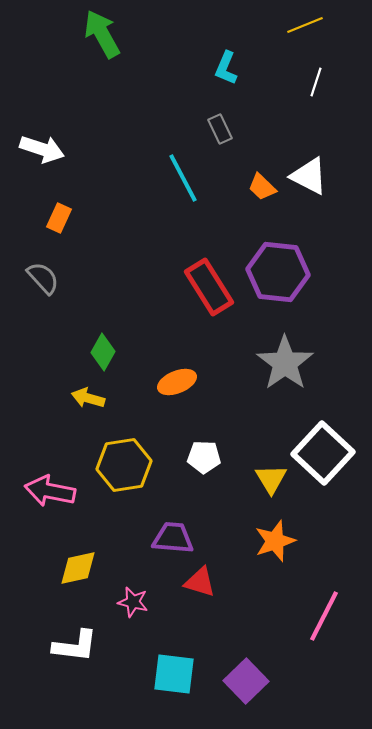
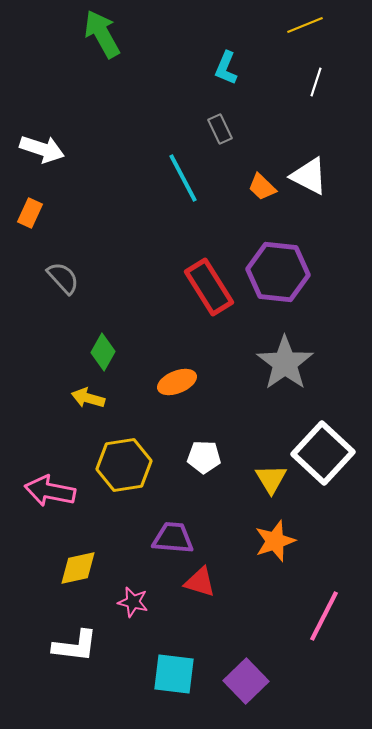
orange rectangle: moved 29 px left, 5 px up
gray semicircle: moved 20 px right
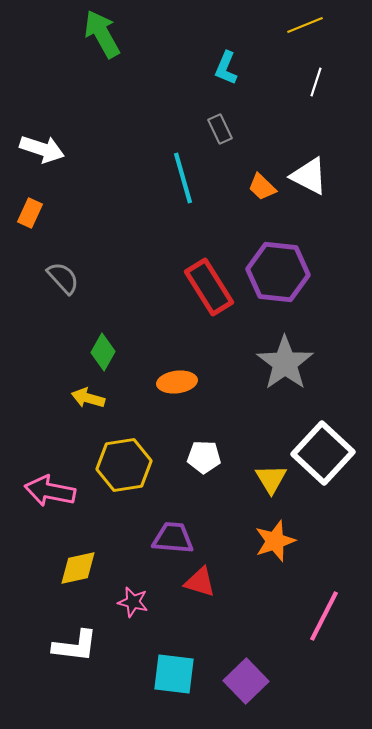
cyan line: rotated 12 degrees clockwise
orange ellipse: rotated 15 degrees clockwise
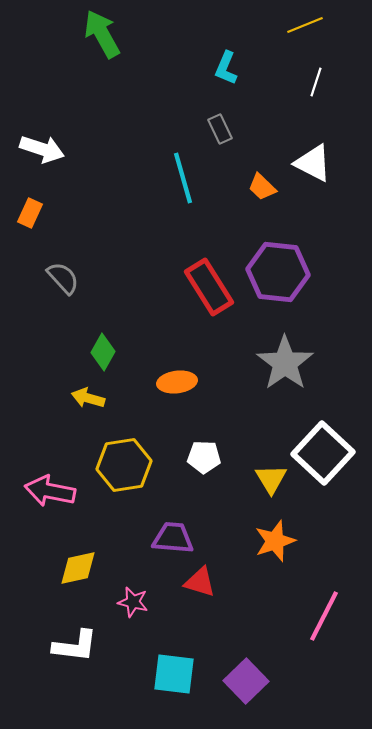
white triangle: moved 4 px right, 13 px up
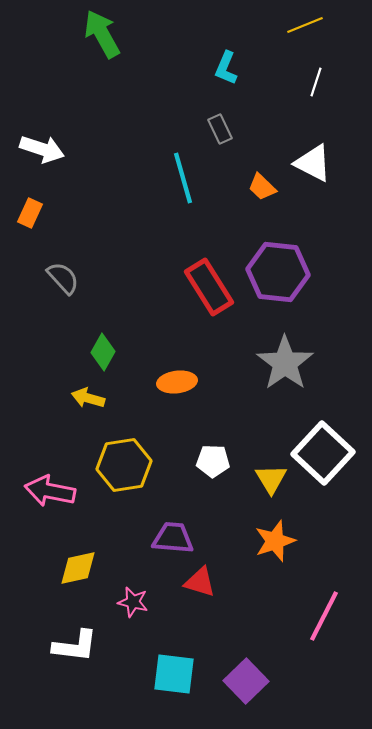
white pentagon: moved 9 px right, 4 px down
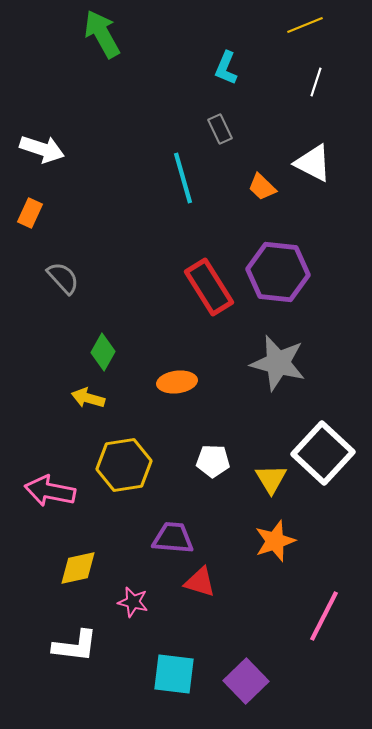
gray star: moved 7 px left; rotated 22 degrees counterclockwise
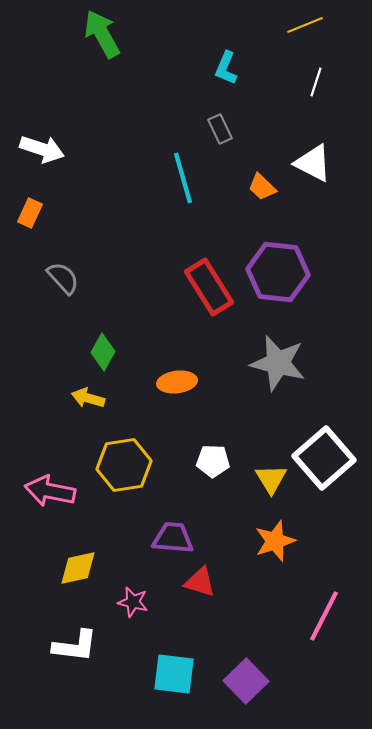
white square: moved 1 px right, 5 px down; rotated 6 degrees clockwise
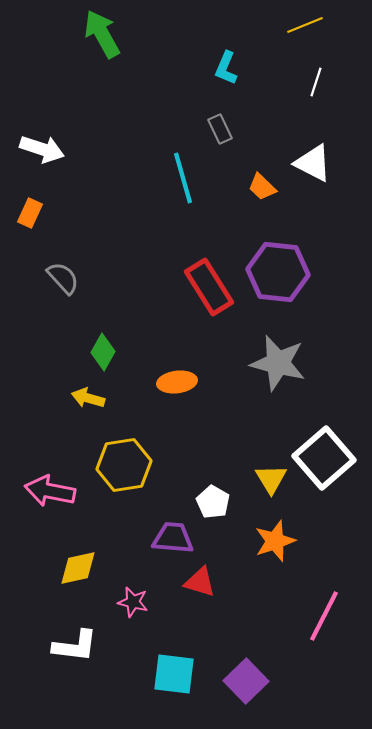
white pentagon: moved 41 px down; rotated 28 degrees clockwise
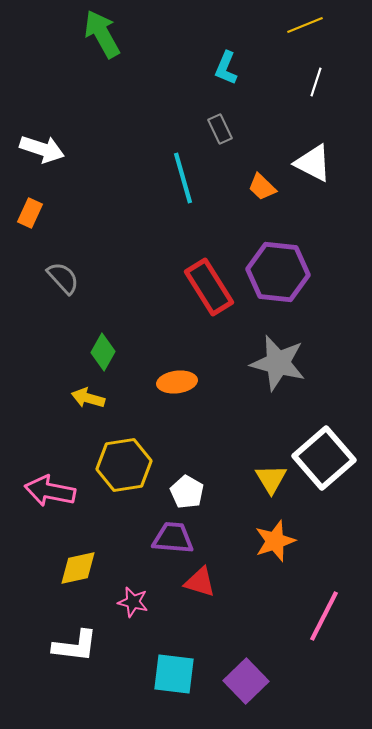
white pentagon: moved 26 px left, 10 px up
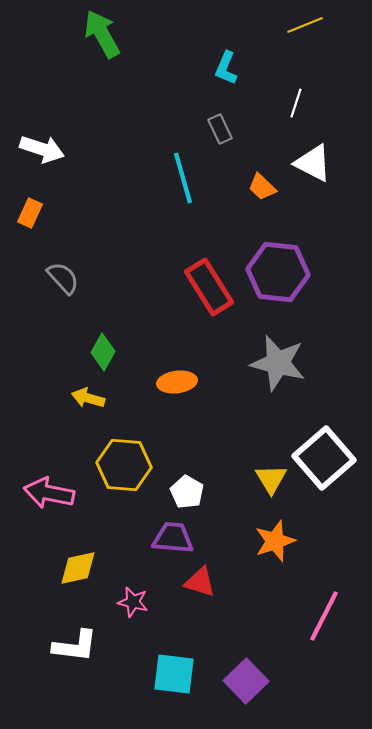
white line: moved 20 px left, 21 px down
yellow hexagon: rotated 14 degrees clockwise
pink arrow: moved 1 px left, 2 px down
